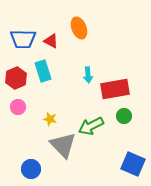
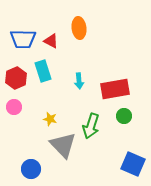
orange ellipse: rotated 15 degrees clockwise
cyan arrow: moved 9 px left, 6 px down
pink circle: moved 4 px left
green arrow: rotated 45 degrees counterclockwise
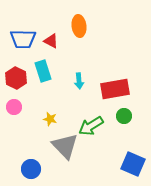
orange ellipse: moved 2 px up
red hexagon: rotated 10 degrees counterclockwise
green arrow: rotated 40 degrees clockwise
gray triangle: moved 2 px right, 1 px down
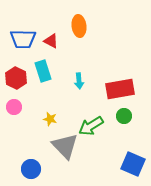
red rectangle: moved 5 px right
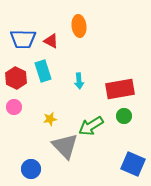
yellow star: rotated 24 degrees counterclockwise
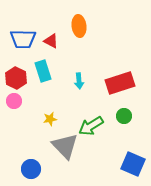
red rectangle: moved 6 px up; rotated 8 degrees counterclockwise
pink circle: moved 6 px up
